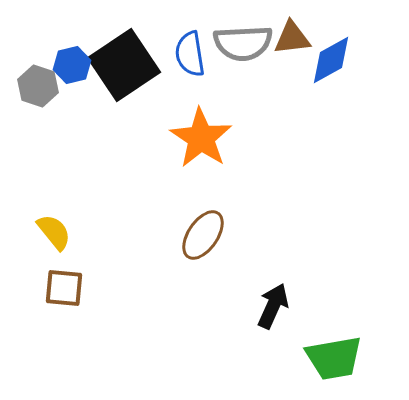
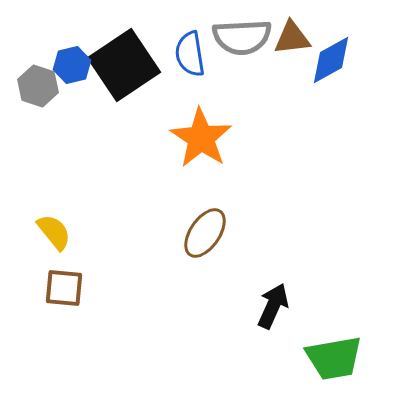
gray semicircle: moved 1 px left, 6 px up
brown ellipse: moved 2 px right, 2 px up
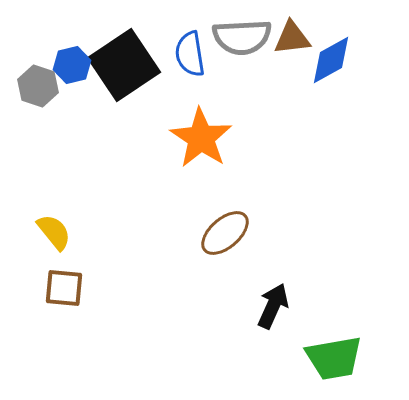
brown ellipse: moved 20 px right; rotated 15 degrees clockwise
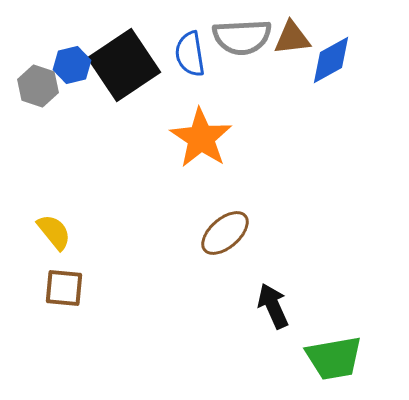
black arrow: rotated 48 degrees counterclockwise
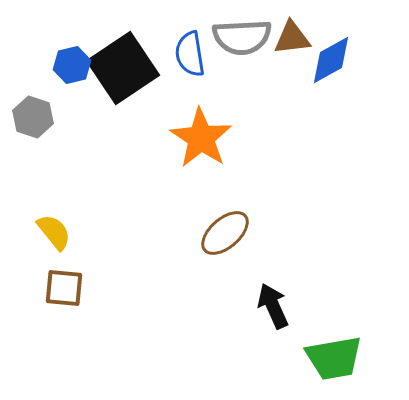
black square: moved 1 px left, 3 px down
gray hexagon: moved 5 px left, 31 px down
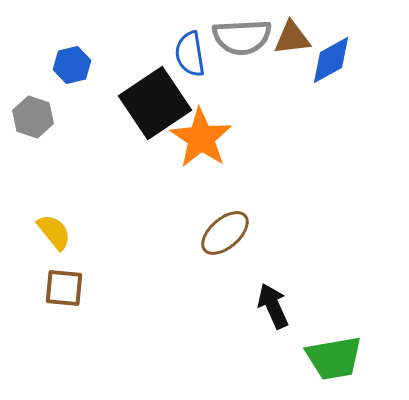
black square: moved 32 px right, 35 px down
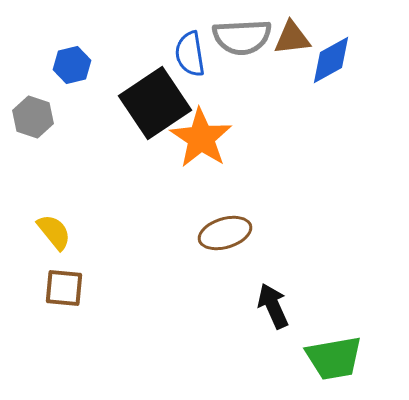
brown ellipse: rotated 24 degrees clockwise
